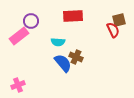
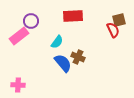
cyan semicircle: moved 1 px left; rotated 56 degrees counterclockwise
brown cross: moved 2 px right
pink cross: rotated 24 degrees clockwise
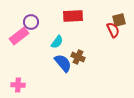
purple circle: moved 1 px down
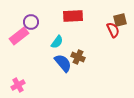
brown square: moved 1 px right
pink cross: rotated 32 degrees counterclockwise
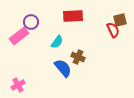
blue semicircle: moved 5 px down
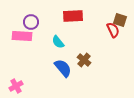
brown square: rotated 32 degrees clockwise
pink rectangle: moved 3 px right; rotated 42 degrees clockwise
cyan semicircle: moved 1 px right; rotated 104 degrees clockwise
brown cross: moved 6 px right, 3 px down; rotated 16 degrees clockwise
pink cross: moved 2 px left, 1 px down
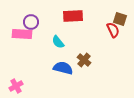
brown square: moved 1 px up
pink rectangle: moved 2 px up
blue semicircle: rotated 36 degrees counterclockwise
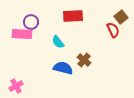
brown square: moved 1 px right, 2 px up; rotated 32 degrees clockwise
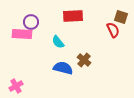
brown square: rotated 32 degrees counterclockwise
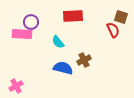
brown cross: rotated 24 degrees clockwise
